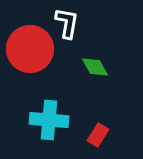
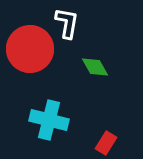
cyan cross: rotated 9 degrees clockwise
red rectangle: moved 8 px right, 8 px down
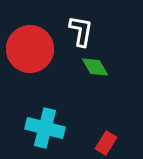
white L-shape: moved 14 px right, 8 px down
cyan cross: moved 4 px left, 8 px down
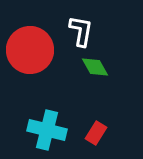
red circle: moved 1 px down
cyan cross: moved 2 px right, 2 px down
red rectangle: moved 10 px left, 10 px up
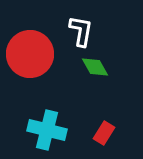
red circle: moved 4 px down
red rectangle: moved 8 px right
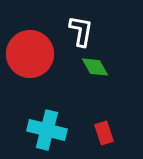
red rectangle: rotated 50 degrees counterclockwise
